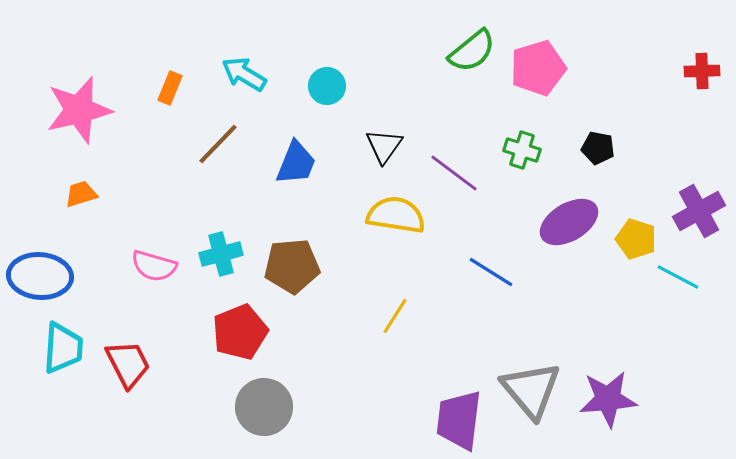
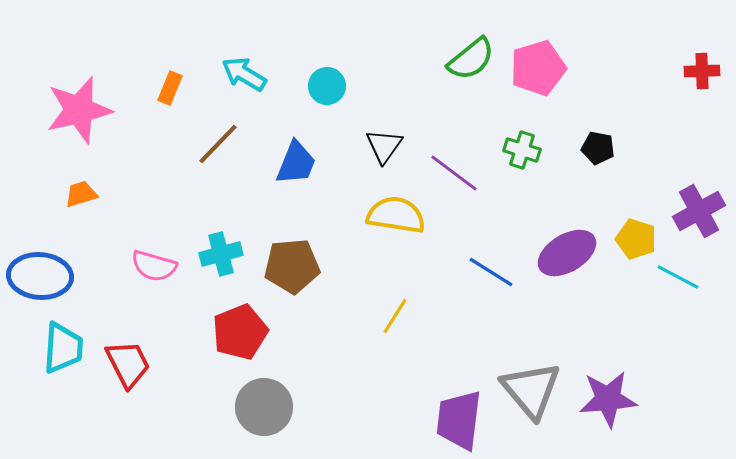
green semicircle: moved 1 px left, 8 px down
purple ellipse: moved 2 px left, 31 px down
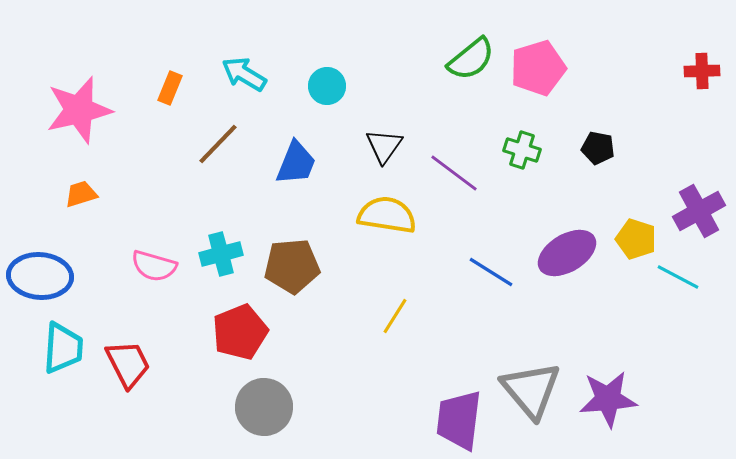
yellow semicircle: moved 9 px left
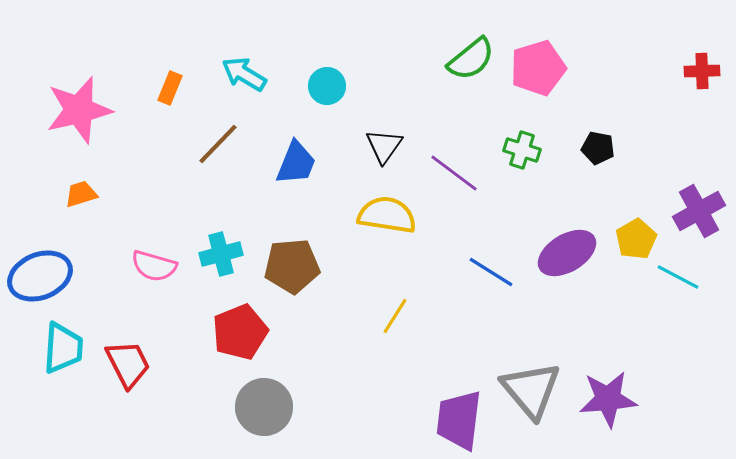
yellow pentagon: rotated 24 degrees clockwise
blue ellipse: rotated 26 degrees counterclockwise
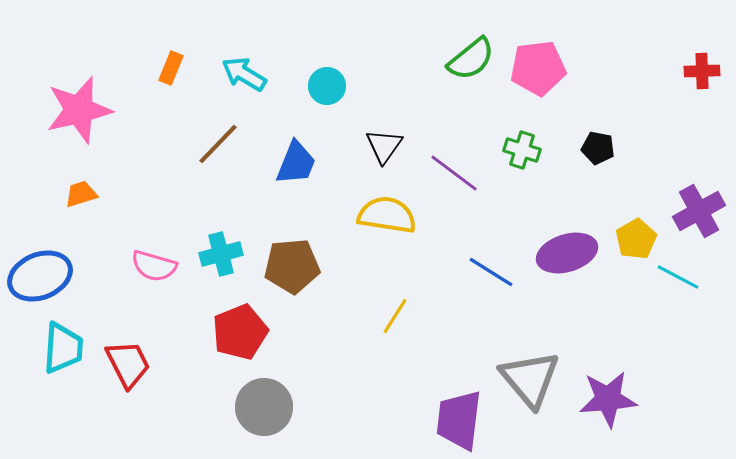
pink pentagon: rotated 10 degrees clockwise
orange rectangle: moved 1 px right, 20 px up
purple ellipse: rotated 14 degrees clockwise
gray triangle: moved 1 px left, 11 px up
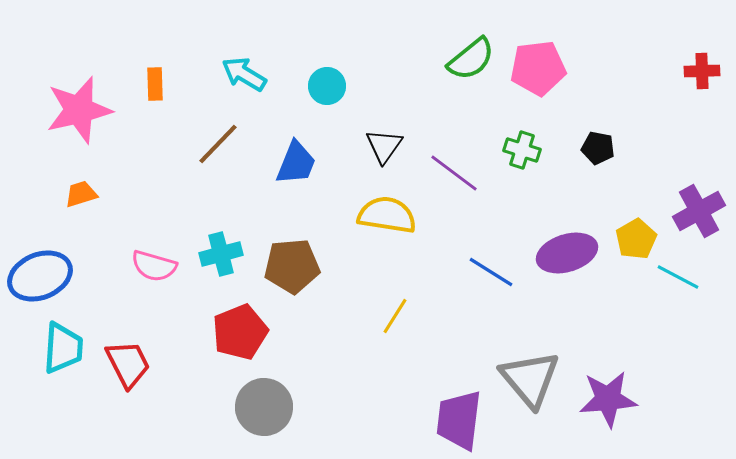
orange rectangle: moved 16 px left, 16 px down; rotated 24 degrees counterclockwise
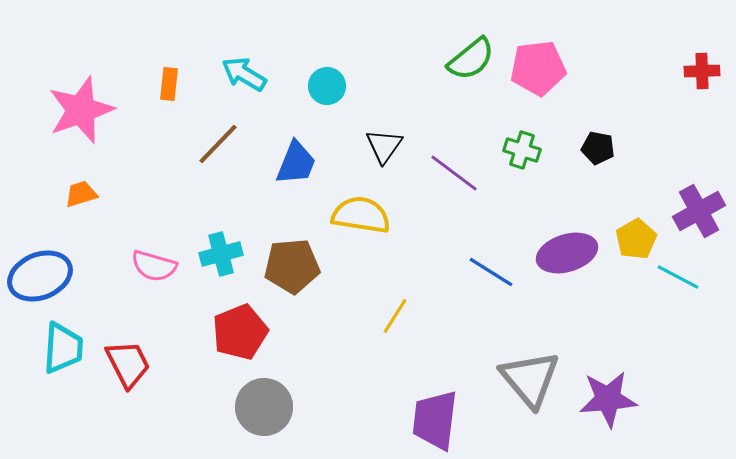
orange rectangle: moved 14 px right; rotated 8 degrees clockwise
pink star: moved 2 px right; rotated 6 degrees counterclockwise
yellow semicircle: moved 26 px left
purple trapezoid: moved 24 px left
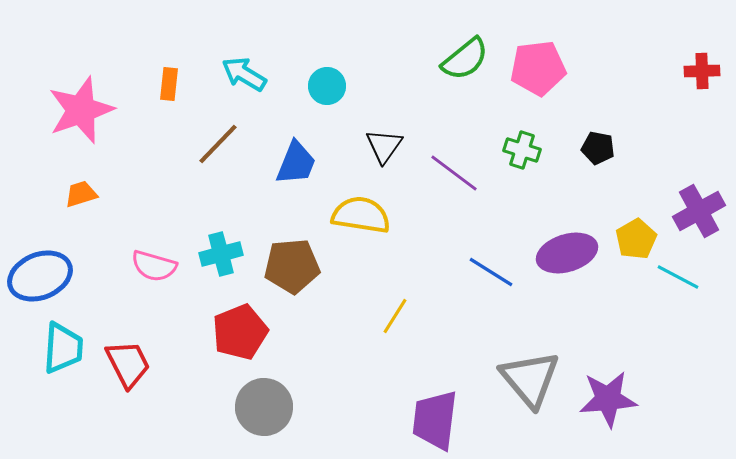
green semicircle: moved 6 px left
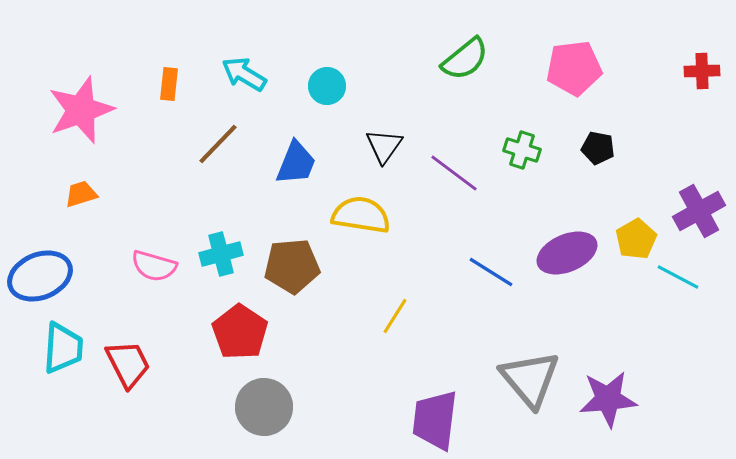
pink pentagon: moved 36 px right
purple ellipse: rotated 6 degrees counterclockwise
red pentagon: rotated 16 degrees counterclockwise
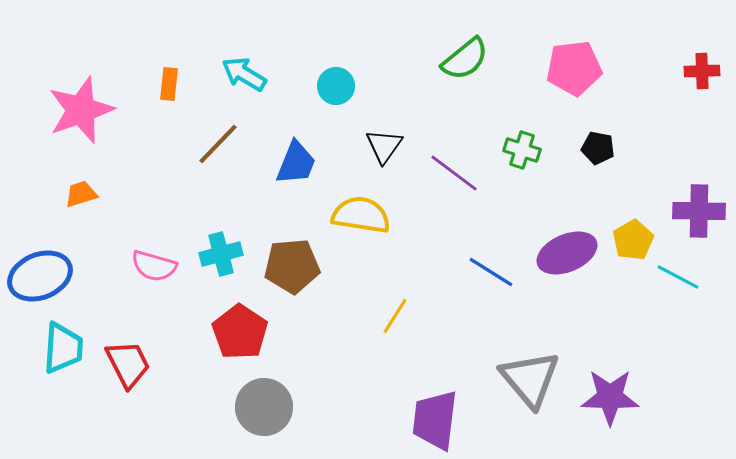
cyan circle: moved 9 px right
purple cross: rotated 30 degrees clockwise
yellow pentagon: moved 3 px left, 1 px down
purple star: moved 2 px right, 2 px up; rotated 6 degrees clockwise
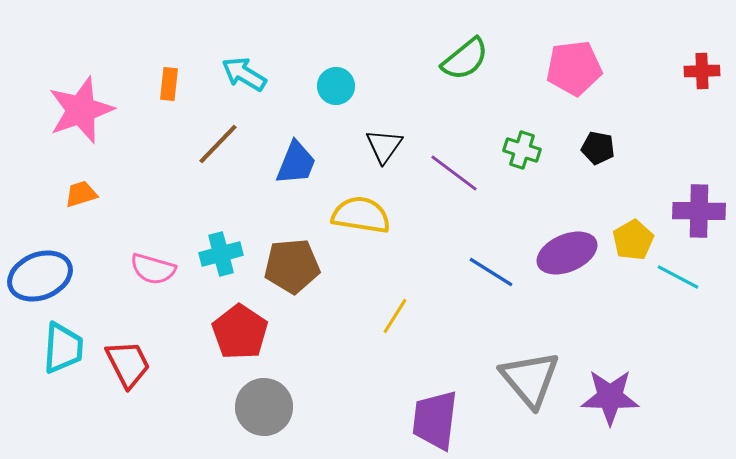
pink semicircle: moved 1 px left, 3 px down
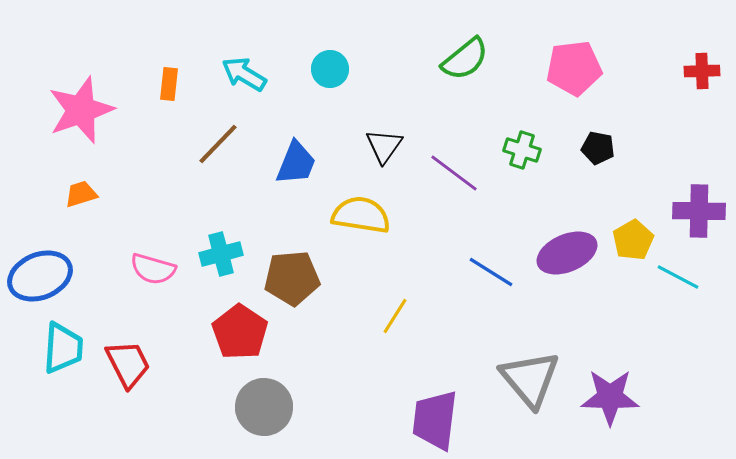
cyan circle: moved 6 px left, 17 px up
brown pentagon: moved 12 px down
